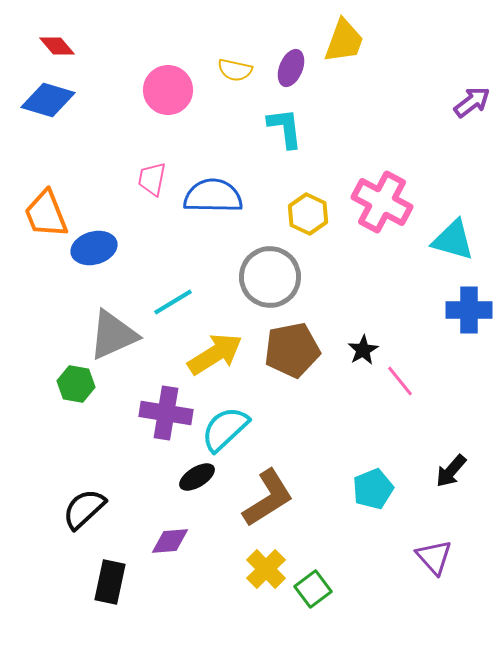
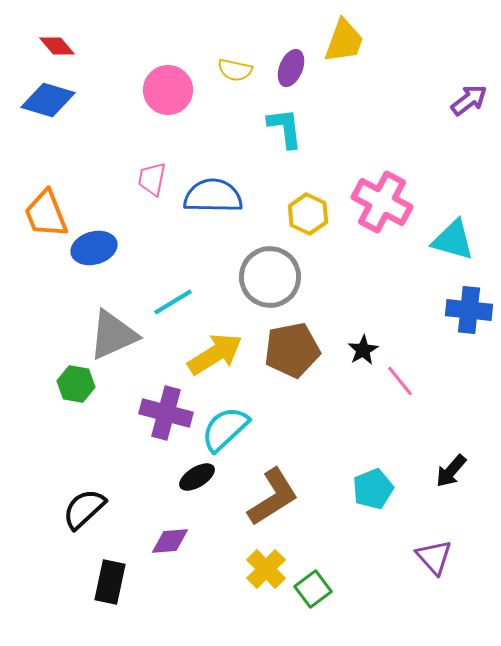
purple arrow: moved 3 px left, 2 px up
blue cross: rotated 6 degrees clockwise
purple cross: rotated 6 degrees clockwise
brown L-shape: moved 5 px right, 1 px up
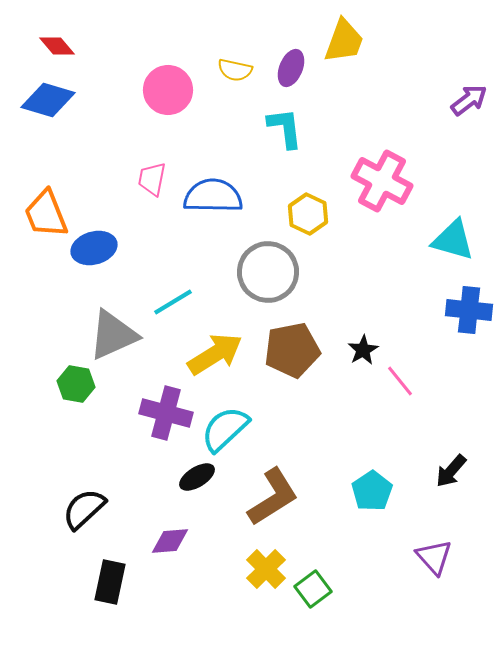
pink cross: moved 21 px up
gray circle: moved 2 px left, 5 px up
cyan pentagon: moved 1 px left, 2 px down; rotated 12 degrees counterclockwise
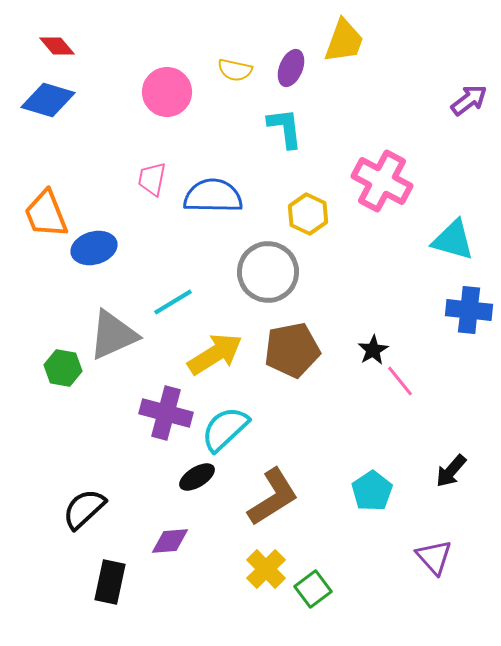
pink circle: moved 1 px left, 2 px down
black star: moved 10 px right
green hexagon: moved 13 px left, 16 px up
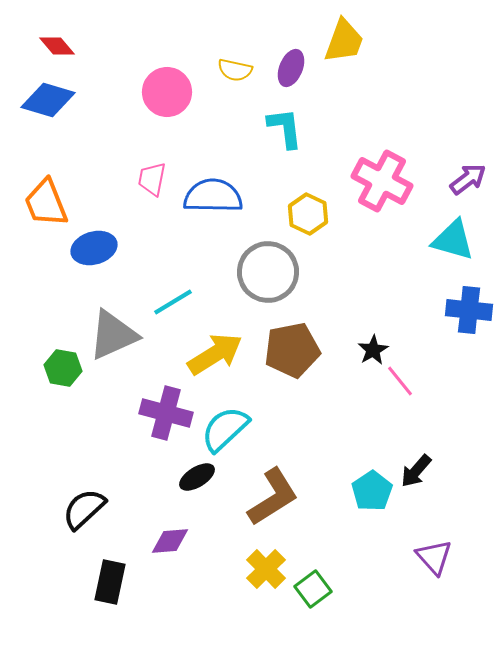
purple arrow: moved 1 px left, 79 px down
orange trapezoid: moved 11 px up
black arrow: moved 35 px left
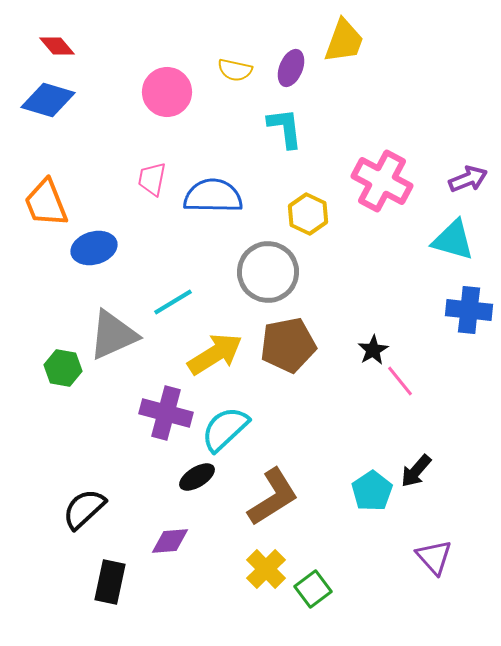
purple arrow: rotated 15 degrees clockwise
brown pentagon: moved 4 px left, 5 px up
